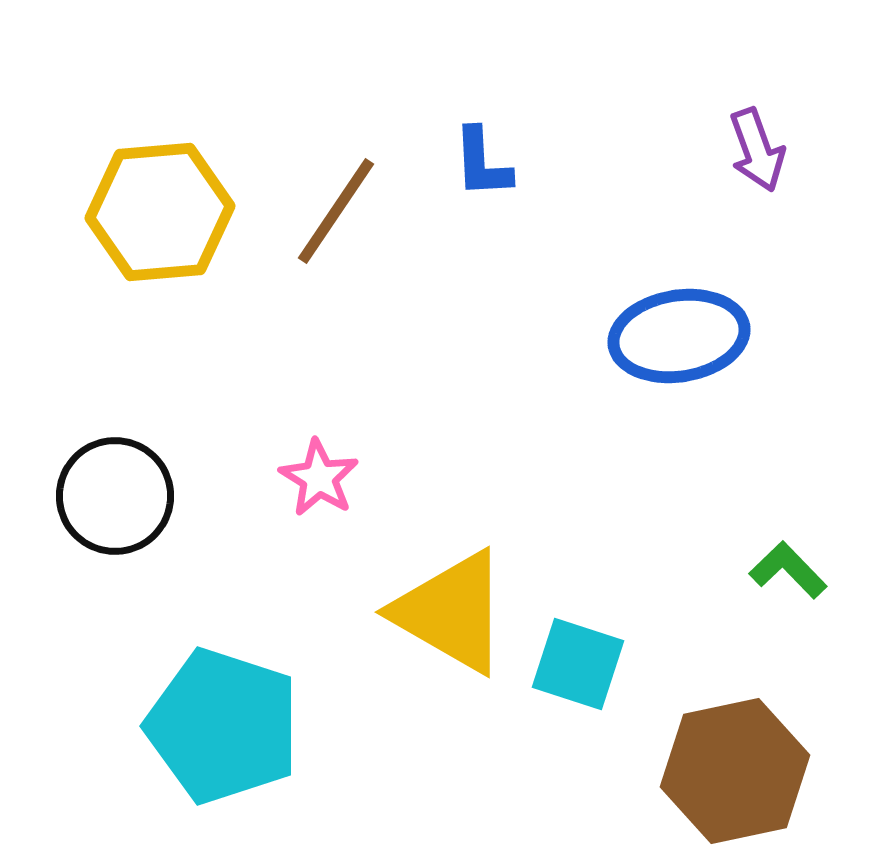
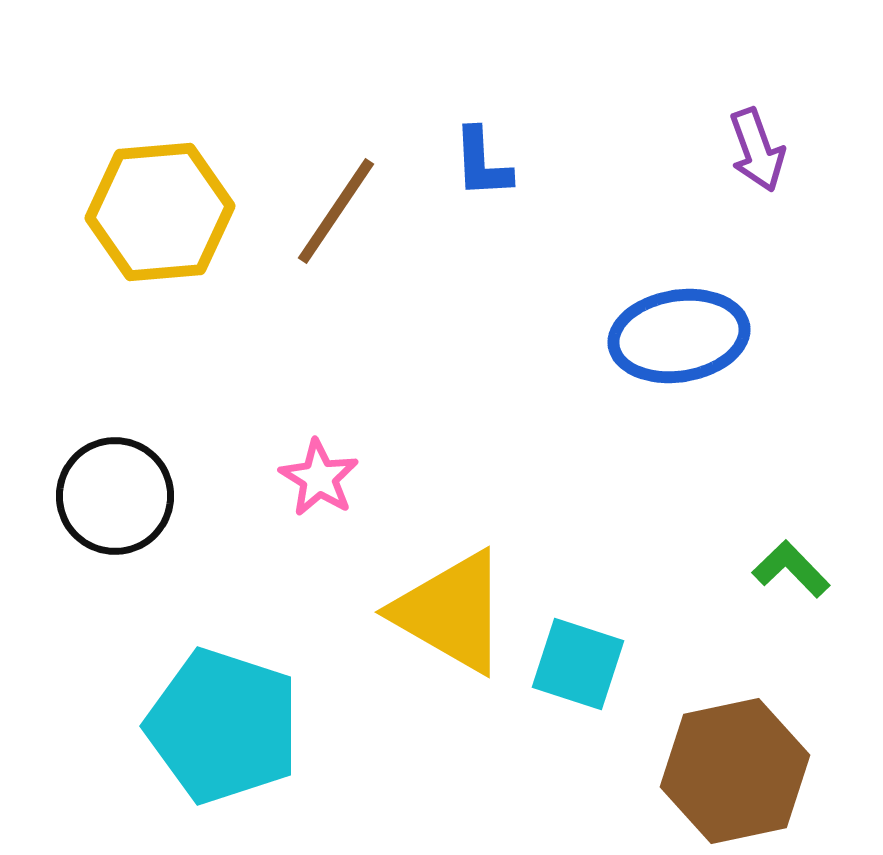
green L-shape: moved 3 px right, 1 px up
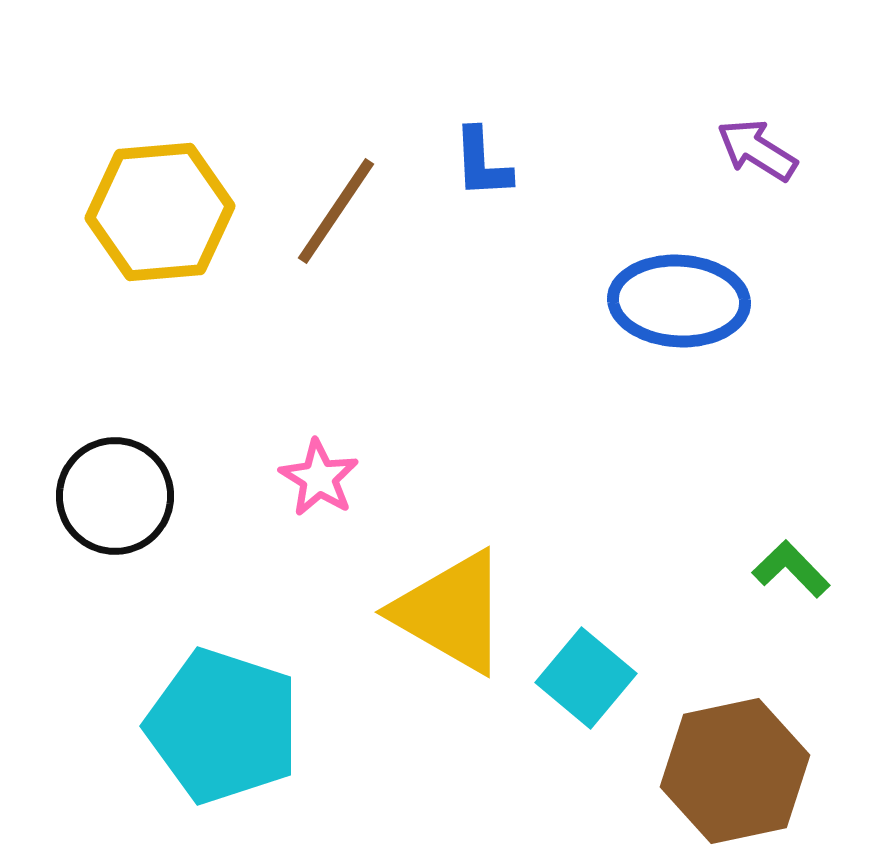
purple arrow: rotated 142 degrees clockwise
blue ellipse: moved 35 px up; rotated 12 degrees clockwise
cyan square: moved 8 px right, 14 px down; rotated 22 degrees clockwise
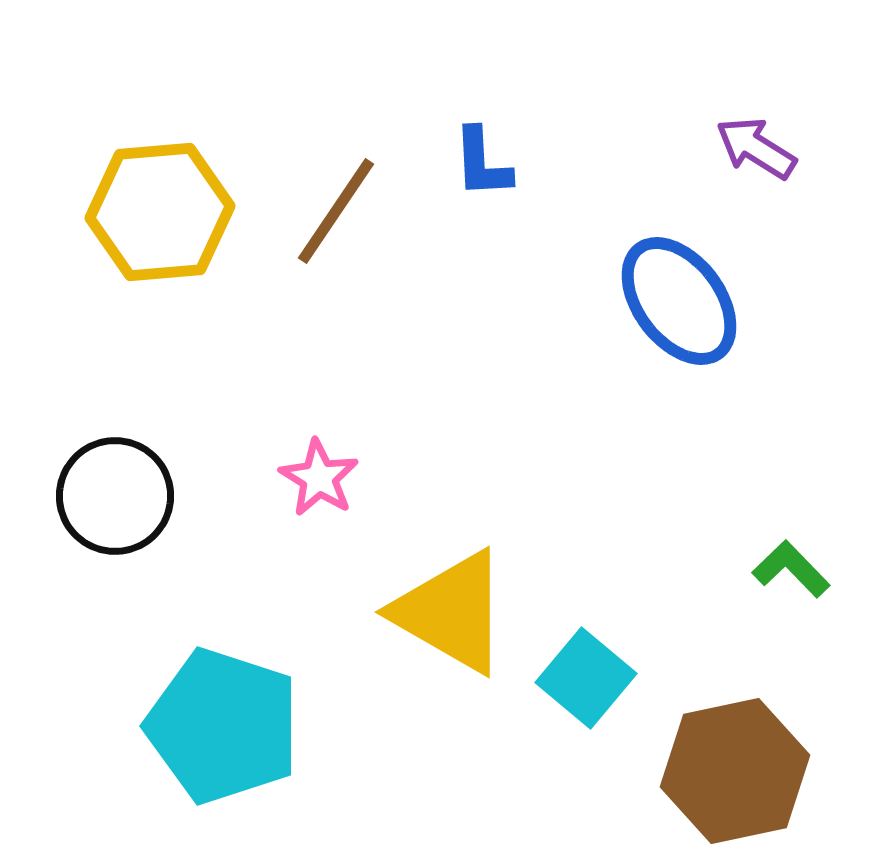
purple arrow: moved 1 px left, 2 px up
blue ellipse: rotated 50 degrees clockwise
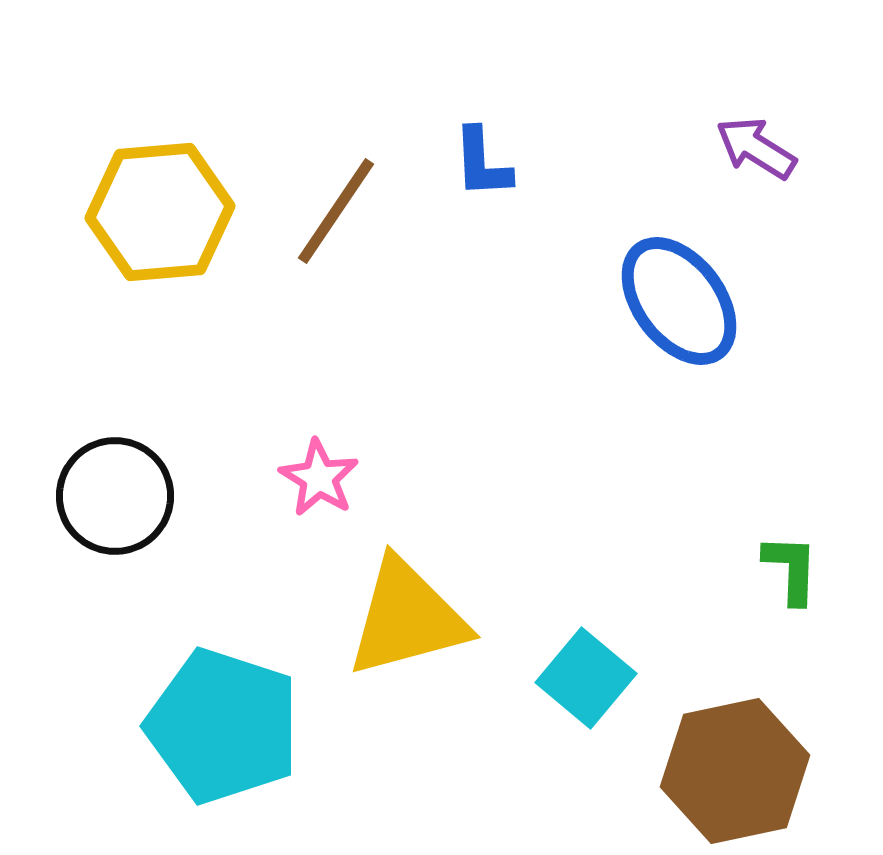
green L-shape: rotated 46 degrees clockwise
yellow triangle: moved 44 px left, 6 px down; rotated 45 degrees counterclockwise
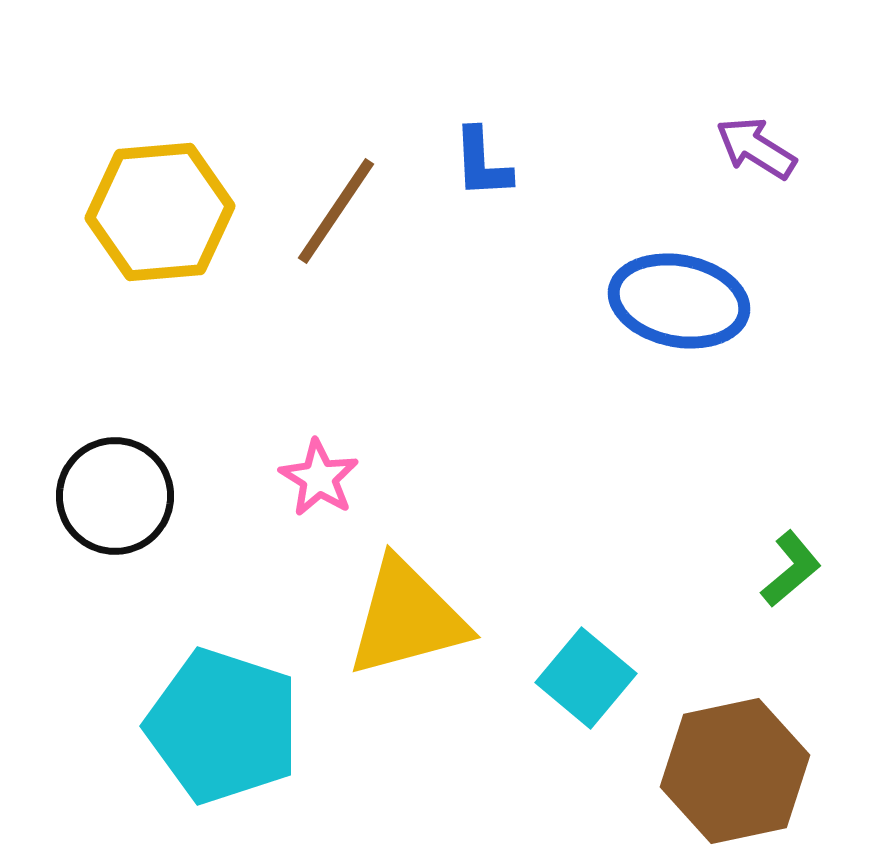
blue ellipse: rotated 42 degrees counterclockwise
green L-shape: rotated 48 degrees clockwise
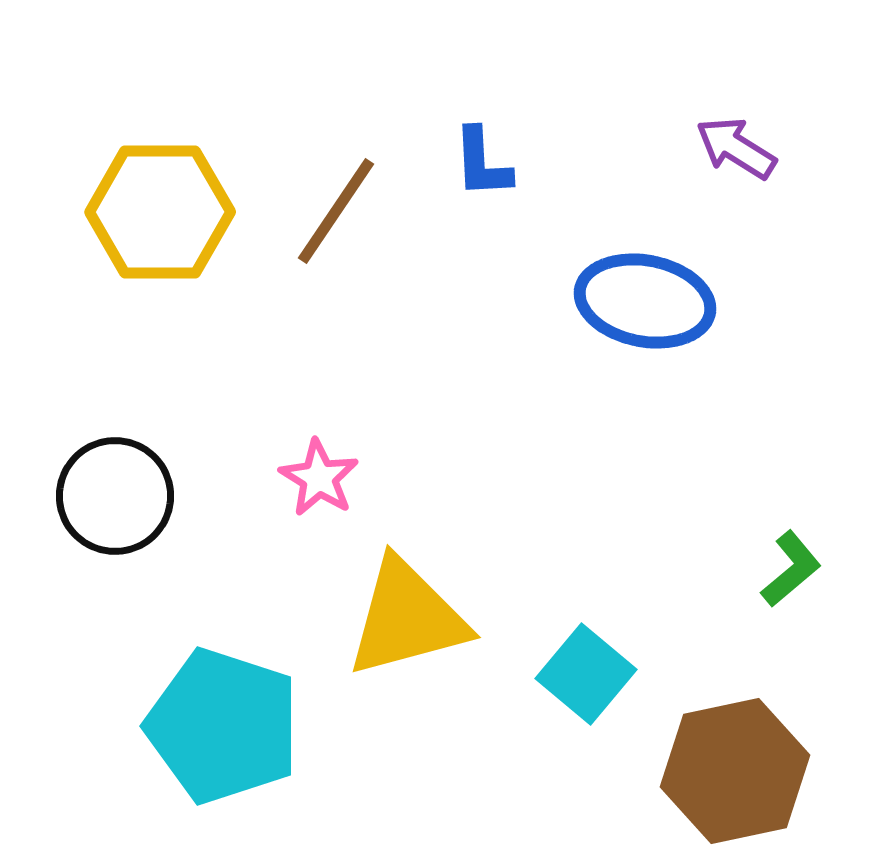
purple arrow: moved 20 px left
yellow hexagon: rotated 5 degrees clockwise
blue ellipse: moved 34 px left
cyan square: moved 4 px up
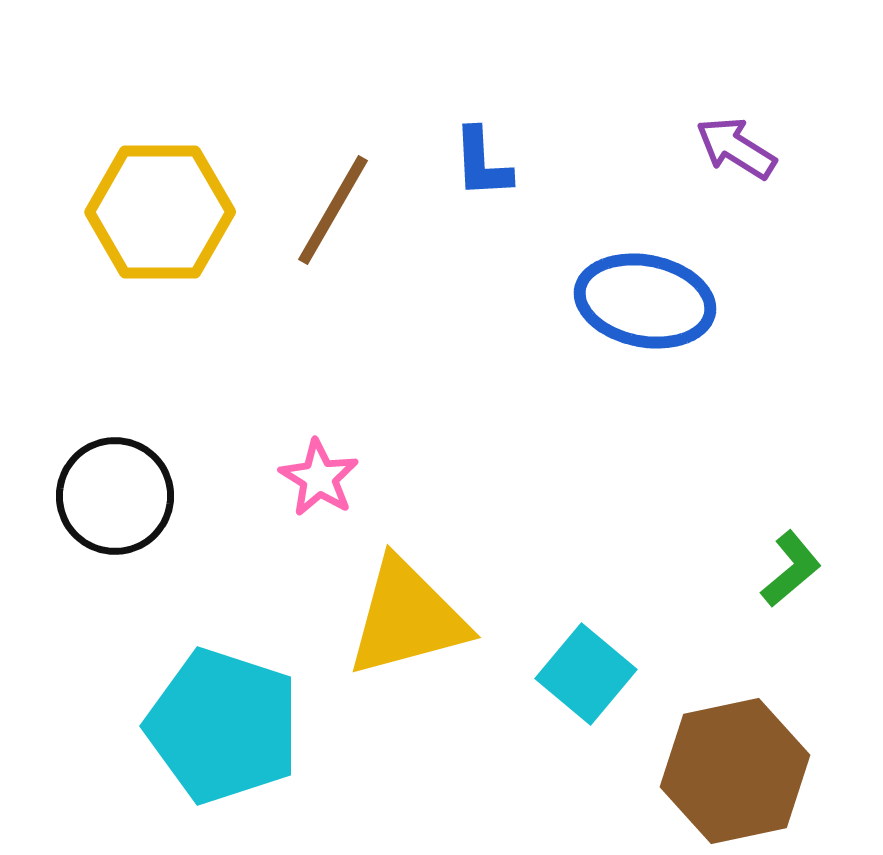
brown line: moved 3 px left, 1 px up; rotated 4 degrees counterclockwise
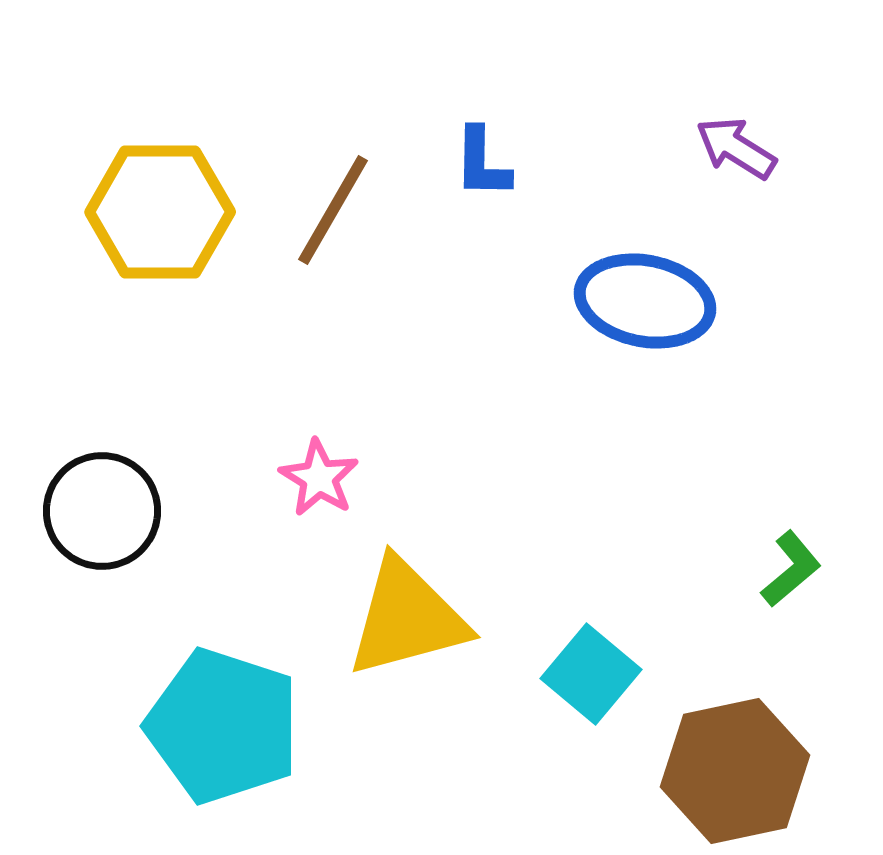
blue L-shape: rotated 4 degrees clockwise
black circle: moved 13 px left, 15 px down
cyan square: moved 5 px right
